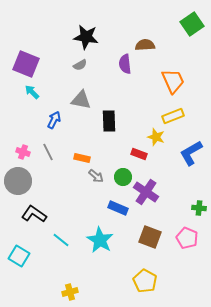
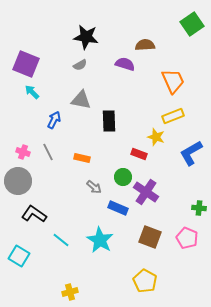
purple semicircle: rotated 114 degrees clockwise
gray arrow: moved 2 px left, 11 px down
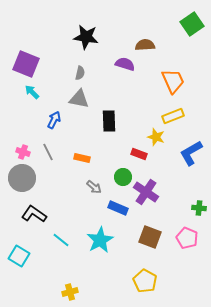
gray semicircle: moved 8 px down; rotated 48 degrees counterclockwise
gray triangle: moved 2 px left, 1 px up
gray circle: moved 4 px right, 3 px up
cyan star: rotated 12 degrees clockwise
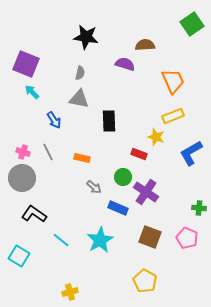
blue arrow: rotated 120 degrees clockwise
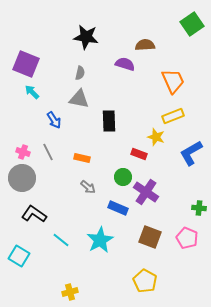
gray arrow: moved 6 px left
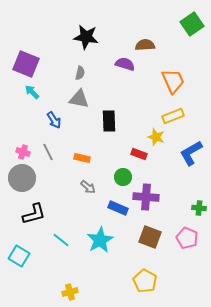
purple cross: moved 5 px down; rotated 30 degrees counterclockwise
black L-shape: rotated 130 degrees clockwise
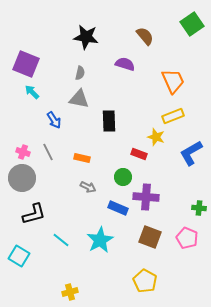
brown semicircle: moved 9 px up; rotated 54 degrees clockwise
gray arrow: rotated 14 degrees counterclockwise
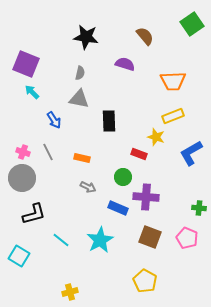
orange trapezoid: rotated 112 degrees clockwise
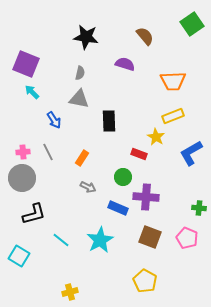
yellow star: rotated 12 degrees clockwise
pink cross: rotated 24 degrees counterclockwise
orange rectangle: rotated 70 degrees counterclockwise
